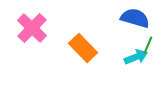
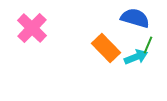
orange rectangle: moved 23 px right
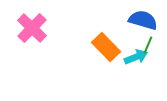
blue semicircle: moved 8 px right, 2 px down
orange rectangle: moved 1 px up
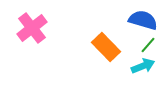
pink cross: rotated 8 degrees clockwise
green line: rotated 18 degrees clockwise
cyan arrow: moved 7 px right, 9 px down
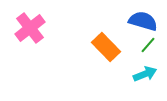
blue semicircle: moved 1 px down
pink cross: moved 2 px left
cyan arrow: moved 2 px right, 8 px down
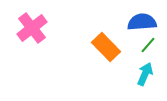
blue semicircle: moved 1 px left, 1 px down; rotated 20 degrees counterclockwise
pink cross: moved 2 px right
cyan arrow: rotated 45 degrees counterclockwise
